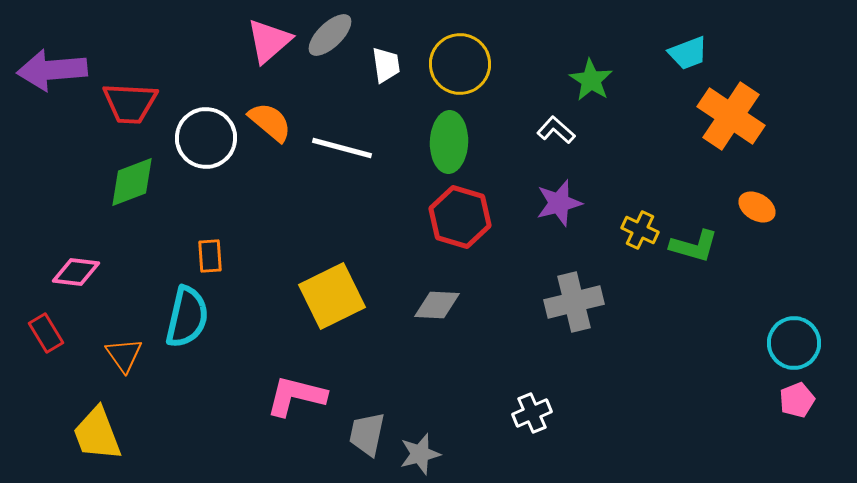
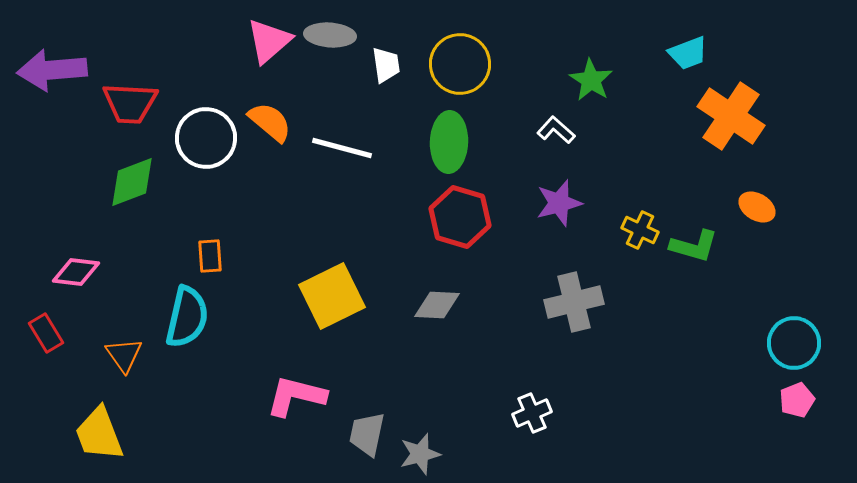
gray ellipse: rotated 48 degrees clockwise
yellow trapezoid: moved 2 px right
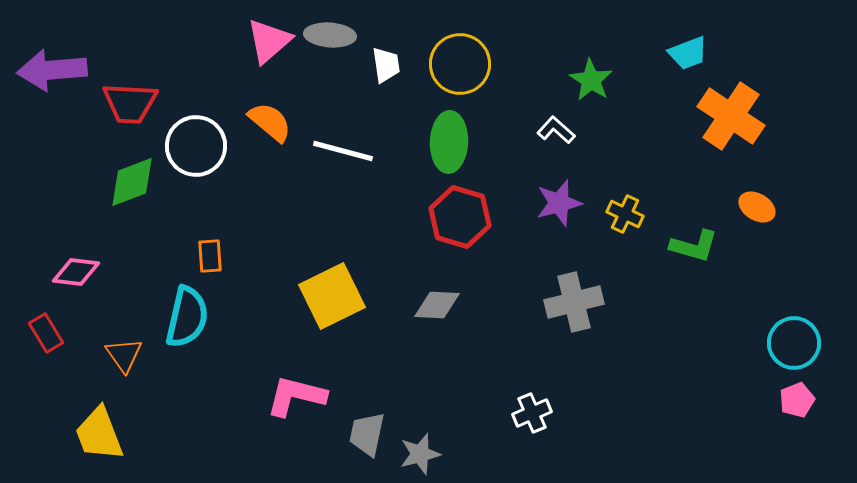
white circle: moved 10 px left, 8 px down
white line: moved 1 px right, 3 px down
yellow cross: moved 15 px left, 16 px up
